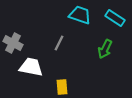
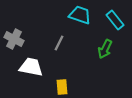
cyan rectangle: moved 2 px down; rotated 18 degrees clockwise
gray cross: moved 1 px right, 4 px up
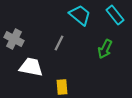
cyan trapezoid: rotated 20 degrees clockwise
cyan rectangle: moved 5 px up
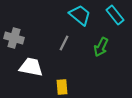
gray cross: moved 1 px up; rotated 12 degrees counterclockwise
gray line: moved 5 px right
green arrow: moved 4 px left, 2 px up
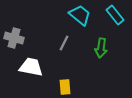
green arrow: moved 1 px down; rotated 18 degrees counterclockwise
yellow rectangle: moved 3 px right
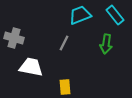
cyan trapezoid: rotated 60 degrees counterclockwise
green arrow: moved 5 px right, 4 px up
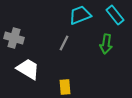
white trapezoid: moved 3 px left, 2 px down; rotated 20 degrees clockwise
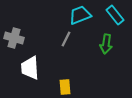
gray line: moved 2 px right, 4 px up
white trapezoid: moved 2 px right, 1 px up; rotated 125 degrees counterclockwise
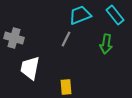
white trapezoid: rotated 15 degrees clockwise
yellow rectangle: moved 1 px right
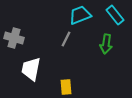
white trapezoid: moved 1 px right, 1 px down
